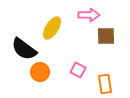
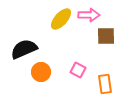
yellow ellipse: moved 9 px right, 9 px up; rotated 10 degrees clockwise
black semicircle: rotated 120 degrees clockwise
orange circle: moved 1 px right
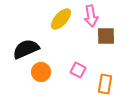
pink arrow: moved 2 px right, 1 px down; rotated 80 degrees clockwise
black semicircle: moved 2 px right
orange rectangle: rotated 18 degrees clockwise
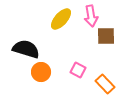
black semicircle: rotated 40 degrees clockwise
orange rectangle: rotated 54 degrees counterclockwise
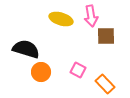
yellow ellipse: rotated 65 degrees clockwise
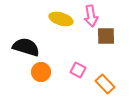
black semicircle: moved 2 px up
